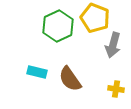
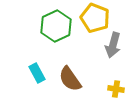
green hexagon: moved 2 px left
cyan rectangle: moved 1 px down; rotated 48 degrees clockwise
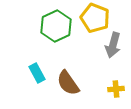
brown semicircle: moved 2 px left, 4 px down
yellow cross: rotated 14 degrees counterclockwise
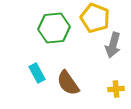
green hexagon: moved 2 px left, 2 px down; rotated 20 degrees clockwise
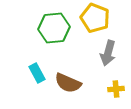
gray arrow: moved 5 px left, 8 px down
brown semicircle: rotated 32 degrees counterclockwise
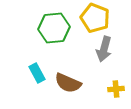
gray arrow: moved 4 px left, 4 px up
